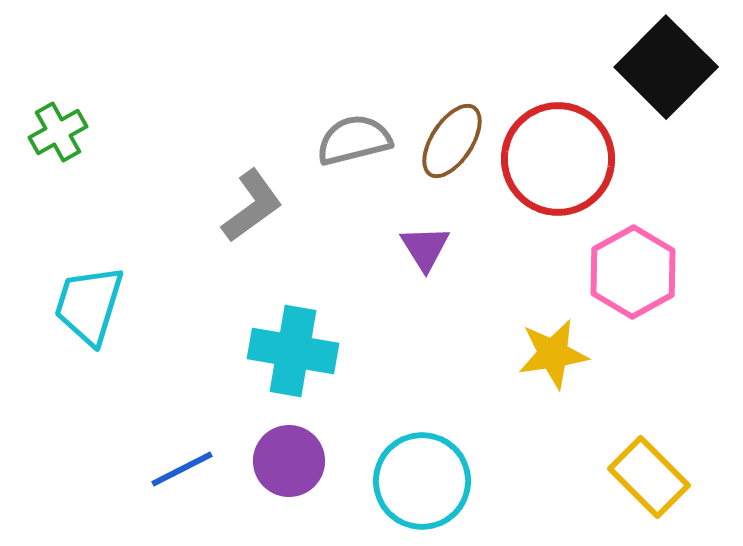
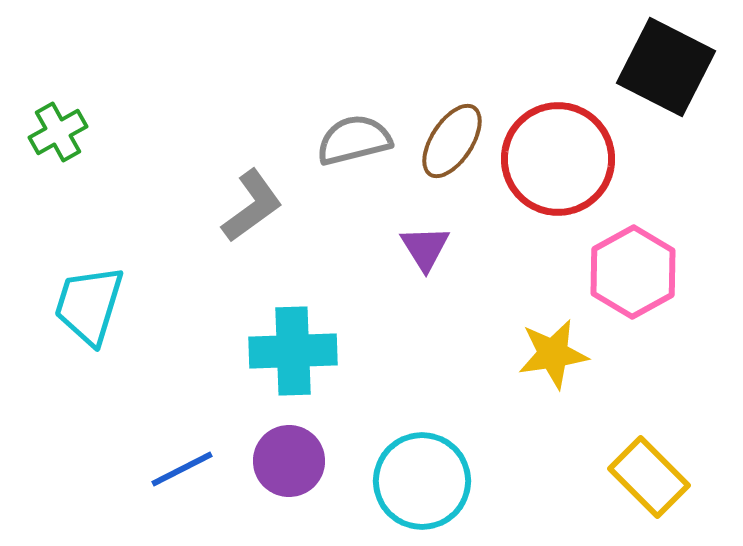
black square: rotated 18 degrees counterclockwise
cyan cross: rotated 12 degrees counterclockwise
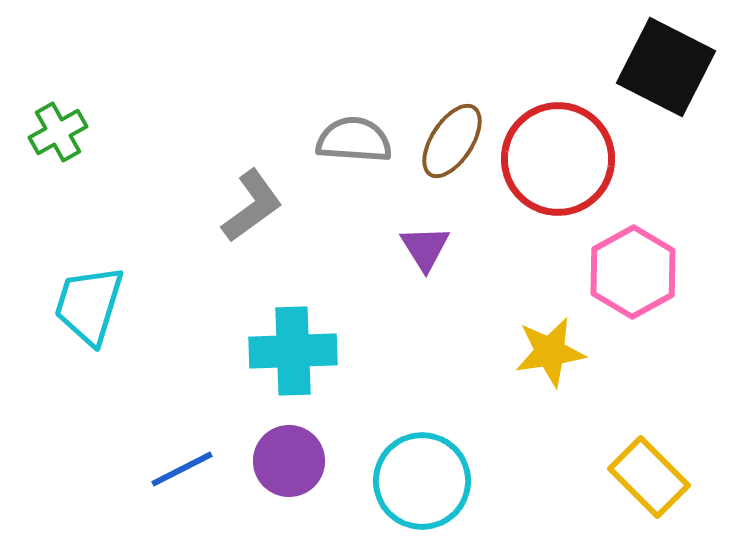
gray semicircle: rotated 18 degrees clockwise
yellow star: moved 3 px left, 2 px up
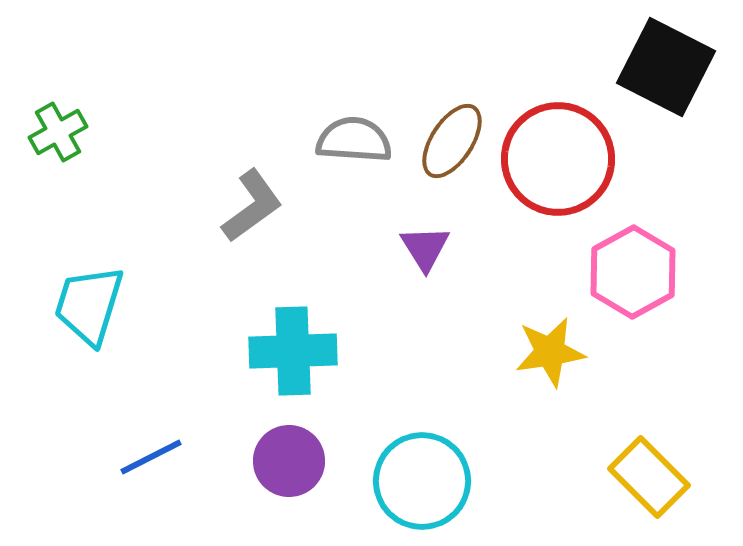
blue line: moved 31 px left, 12 px up
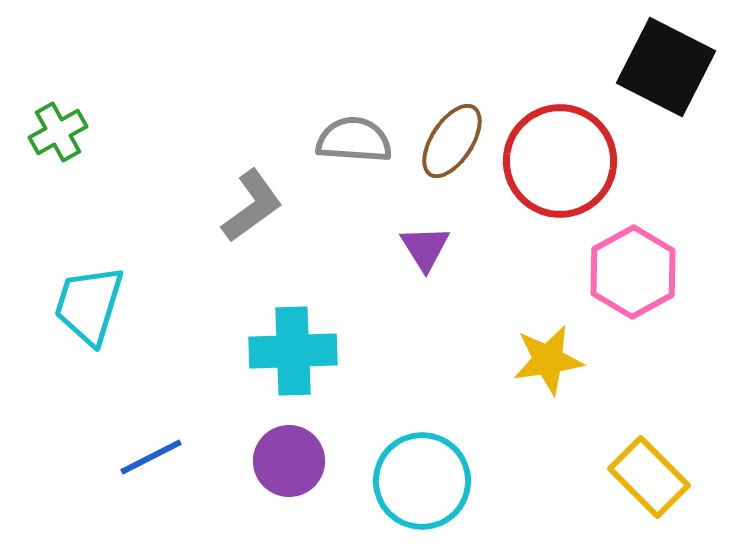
red circle: moved 2 px right, 2 px down
yellow star: moved 2 px left, 8 px down
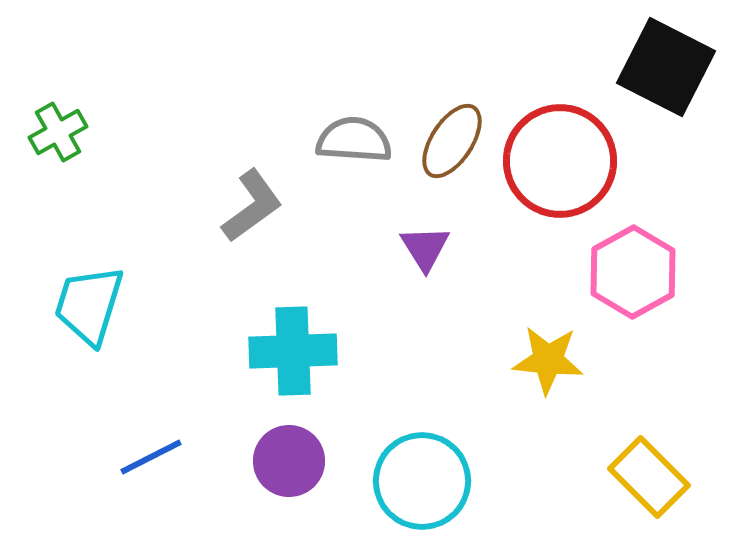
yellow star: rotated 14 degrees clockwise
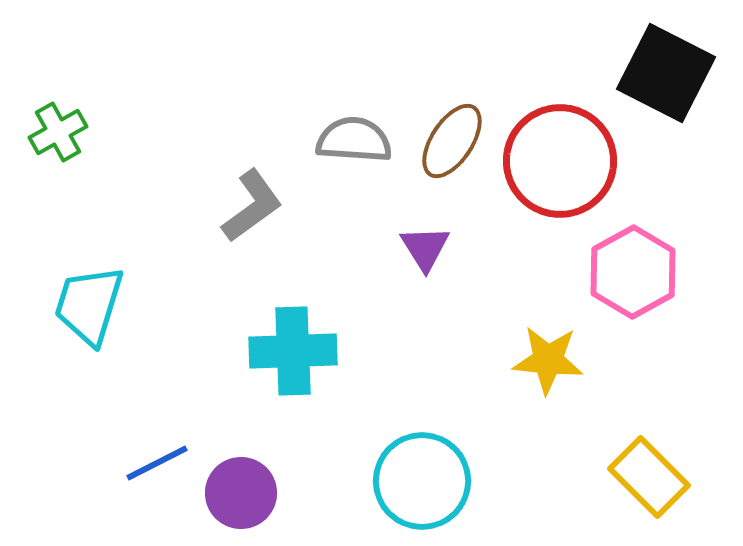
black square: moved 6 px down
blue line: moved 6 px right, 6 px down
purple circle: moved 48 px left, 32 px down
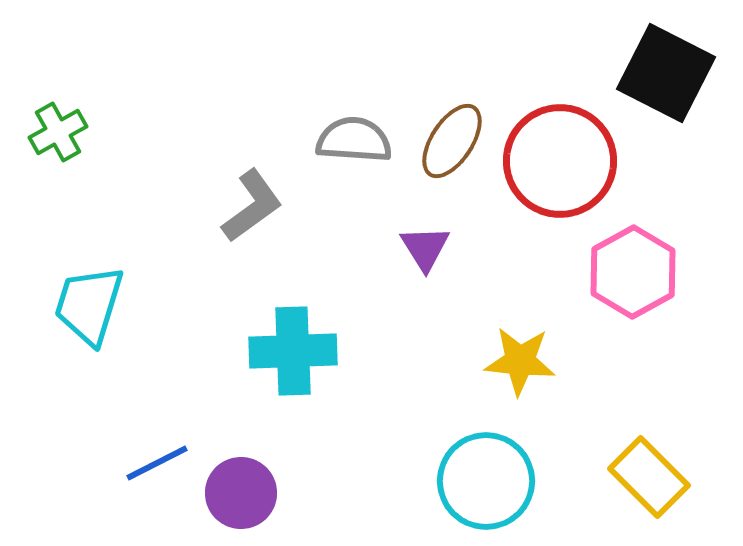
yellow star: moved 28 px left, 1 px down
cyan circle: moved 64 px right
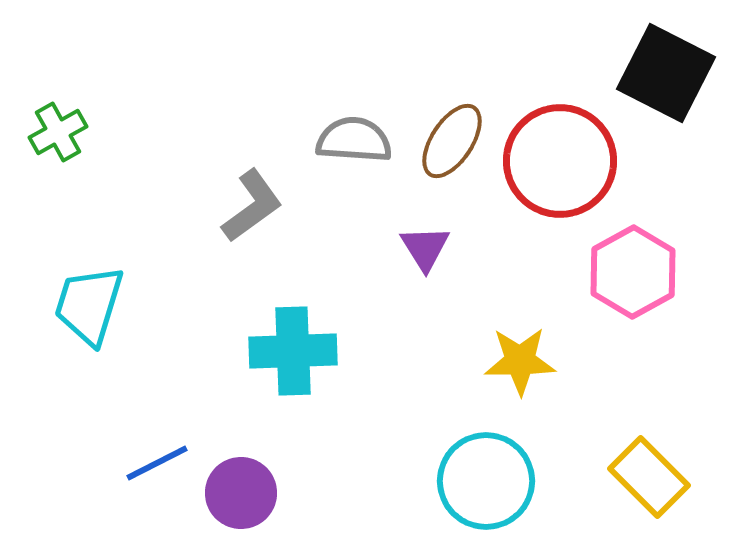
yellow star: rotated 6 degrees counterclockwise
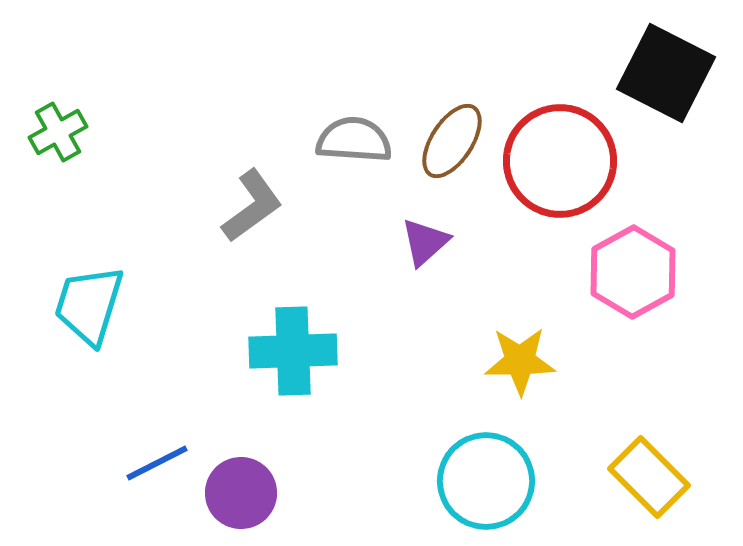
purple triangle: moved 6 px up; rotated 20 degrees clockwise
